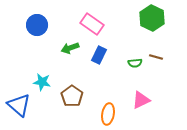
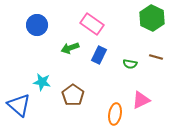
green semicircle: moved 5 px left, 1 px down; rotated 16 degrees clockwise
brown pentagon: moved 1 px right, 1 px up
orange ellipse: moved 7 px right
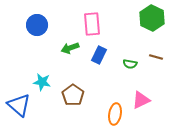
pink rectangle: rotated 50 degrees clockwise
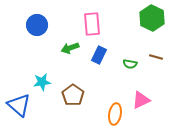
cyan star: rotated 18 degrees counterclockwise
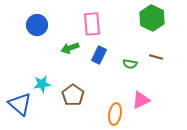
cyan star: moved 2 px down
blue triangle: moved 1 px right, 1 px up
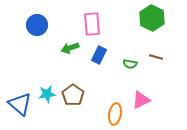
cyan star: moved 5 px right, 10 px down
